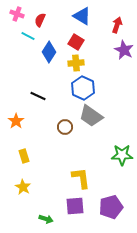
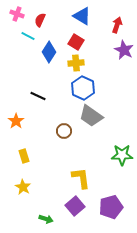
brown circle: moved 1 px left, 4 px down
purple square: rotated 36 degrees counterclockwise
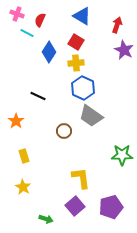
cyan line: moved 1 px left, 3 px up
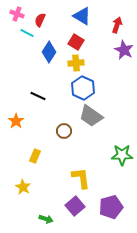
yellow rectangle: moved 11 px right; rotated 40 degrees clockwise
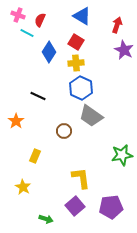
pink cross: moved 1 px right, 1 px down
blue hexagon: moved 2 px left
green star: rotated 10 degrees counterclockwise
purple pentagon: rotated 10 degrees clockwise
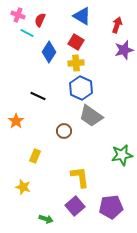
purple star: rotated 30 degrees clockwise
yellow L-shape: moved 1 px left, 1 px up
yellow star: rotated 14 degrees counterclockwise
